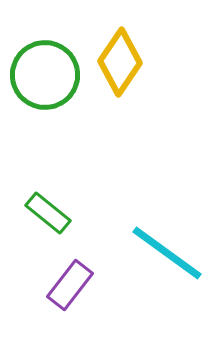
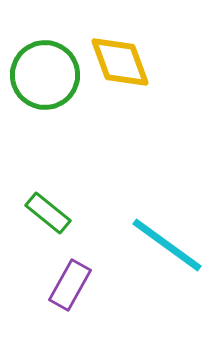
yellow diamond: rotated 54 degrees counterclockwise
cyan line: moved 8 px up
purple rectangle: rotated 9 degrees counterclockwise
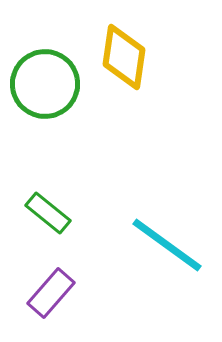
yellow diamond: moved 4 px right, 5 px up; rotated 28 degrees clockwise
green circle: moved 9 px down
purple rectangle: moved 19 px left, 8 px down; rotated 12 degrees clockwise
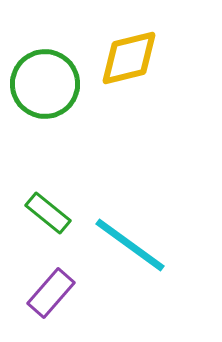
yellow diamond: moved 5 px right, 1 px down; rotated 68 degrees clockwise
cyan line: moved 37 px left
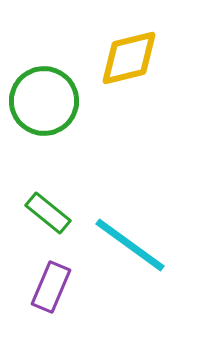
green circle: moved 1 px left, 17 px down
purple rectangle: moved 6 px up; rotated 18 degrees counterclockwise
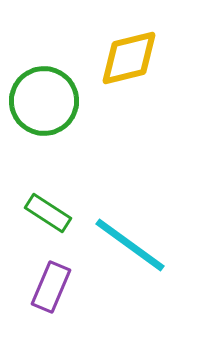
green rectangle: rotated 6 degrees counterclockwise
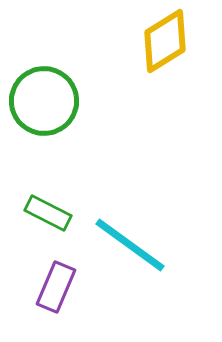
yellow diamond: moved 36 px right, 17 px up; rotated 18 degrees counterclockwise
green rectangle: rotated 6 degrees counterclockwise
purple rectangle: moved 5 px right
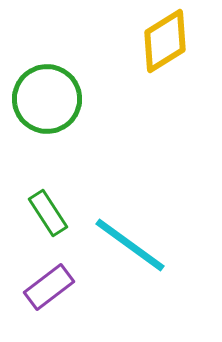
green circle: moved 3 px right, 2 px up
green rectangle: rotated 30 degrees clockwise
purple rectangle: moved 7 px left; rotated 30 degrees clockwise
